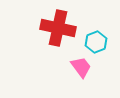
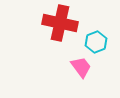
red cross: moved 2 px right, 5 px up
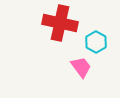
cyan hexagon: rotated 10 degrees counterclockwise
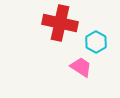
pink trapezoid: rotated 20 degrees counterclockwise
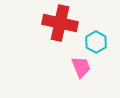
pink trapezoid: rotated 35 degrees clockwise
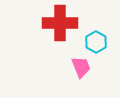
red cross: rotated 12 degrees counterclockwise
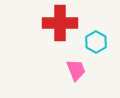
pink trapezoid: moved 5 px left, 3 px down
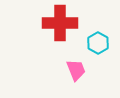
cyan hexagon: moved 2 px right, 1 px down
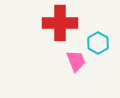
pink trapezoid: moved 9 px up
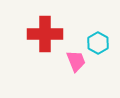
red cross: moved 15 px left, 11 px down
